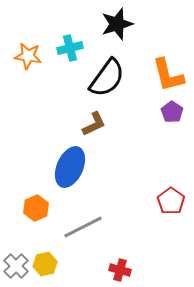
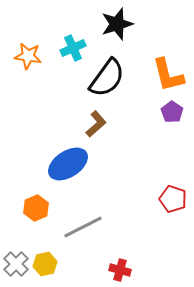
cyan cross: moved 3 px right; rotated 10 degrees counterclockwise
brown L-shape: moved 2 px right; rotated 16 degrees counterclockwise
blue ellipse: moved 2 px left, 3 px up; rotated 33 degrees clockwise
red pentagon: moved 2 px right, 2 px up; rotated 16 degrees counterclockwise
gray cross: moved 2 px up
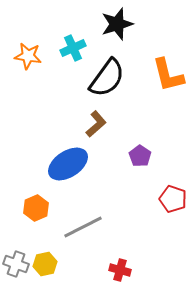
purple pentagon: moved 32 px left, 44 px down
gray cross: rotated 25 degrees counterclockwise
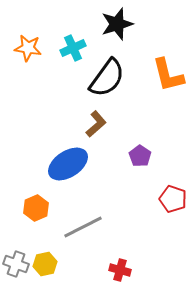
orange star: moved 8 px up
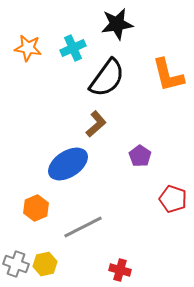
black star: rotated 8 degrees clockwise
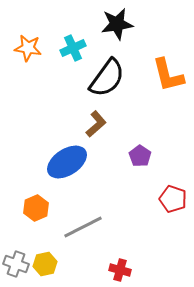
blue ellipse: moved 1 px left, 2 px up
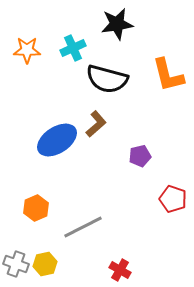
orange star: moved 1 px left, 2 px down; rotated 8 degrees counterclockwise
black semicircle: moved 1 px down; rotated 69 degrees clockwise
purple pentagon: rotated 25 degrees clockwise
blue ellipse: moved 10 px left, 22 px up
red cross: rotated 15 degrees clockwise
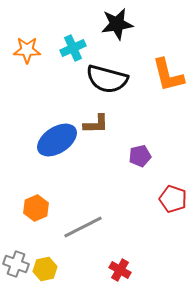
brown L-shape: rotated 40 degrees clockwise
yellow hexagon: moved 5 px down
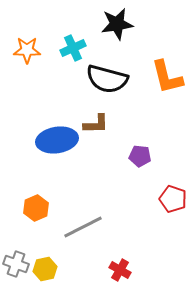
orange L-shape: moved 1 px left, 2 px down
blue ellipse: rotated 24 degrees clockwise
purple pentagon: rotated 20 degrees clockwise
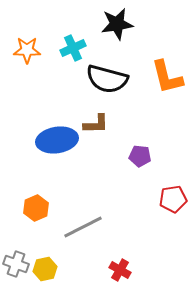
red pentagon: rotated 28 degrees counterclockwise
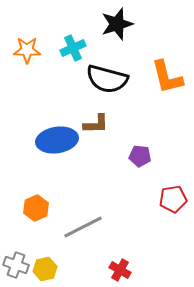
black star: rotated 8 degrees counterclockwise
gray cross: moved 1 px down
